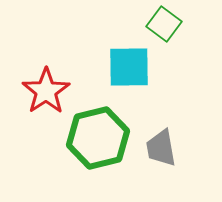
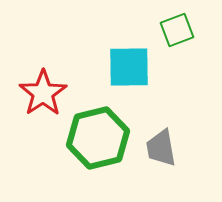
green square: moved 13 px right, 6 px down; rotated 32 degrees clockwise
red star: moved 3 px left, 2 px down
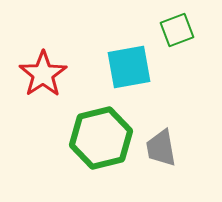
cyan square: rotated 9 degrees counterclockwise
red star: moved 19 px up
green hexagon: moved 3 px right
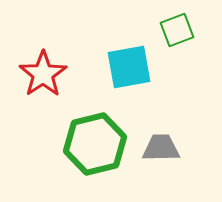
green hexagon: moved 6 px left, 6 px down
gray trapezoid: rotated 99 degrees clockwise
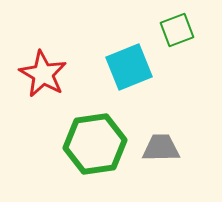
cyan square: rotated 12 degrees counterclockwise
red star: rotated 9 degrees counterclockwise
green hexagon: rotated 6 degrees clockwise
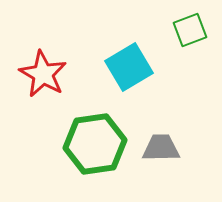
green square: moved 13 px right
cyan square: rotated 9 degrees counterclockwise
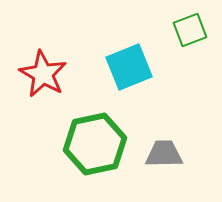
cyan square: rotated 9 degrees clockwise
green hexagon: rotated 4 degrees counterclockwise
gray trapezoid: moved 3 px right, 6 px down
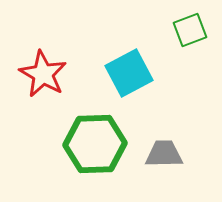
cyan square: moved 6 px down; rotated 6 degrees counterclockwise
green hexagon: rotated 10 degrees clockwise
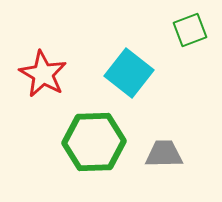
cyan square: rotated 24 degrees counterclockwise
green hexagon: moved 1 px left, 2 px up
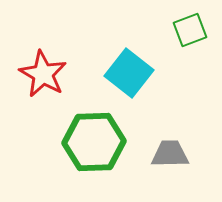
gray trapezoid: moved 6 px right
